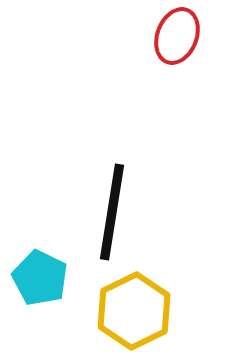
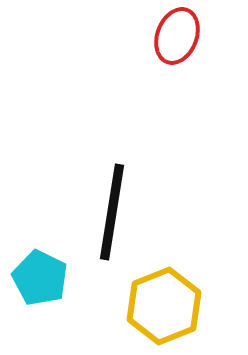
yellow hexagon: moved 30 px right, 5 px up; rotated 4 degrees clockwise
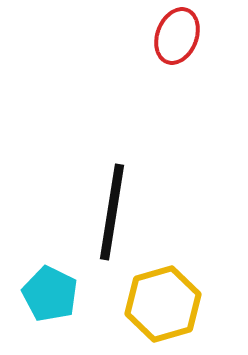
cyan pentagon: moved 10 px right, 16 px down
yellow hexagon: moved 1 px left, 2 px up; rotated 6 degrees clockwise
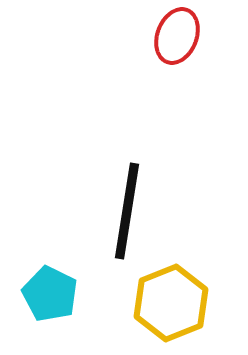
black line: moved 15 px right, 1 px up
yellow hexagon: moved 8 px right, 1 px up; rotated 6 degrees counterclockwise
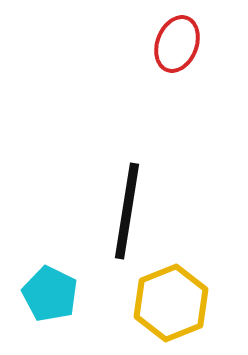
red ellipse: moved 8 px down
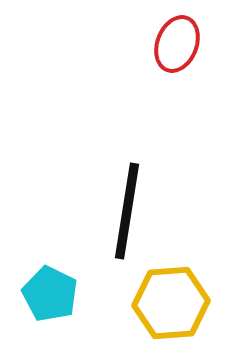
yellow hexagon: rotated 18 degrees clockwise
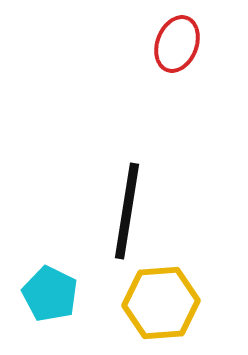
yellow hexagon: moved 10 px left
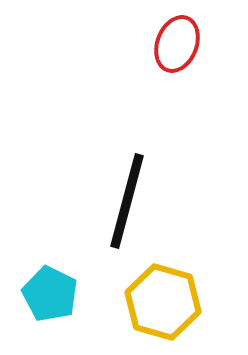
black line: moved 10 px up; rotated 6 degrees clockwise
yellow hexagon: moved 2 px right, 1 px up; rotated 20 degrees clockwise
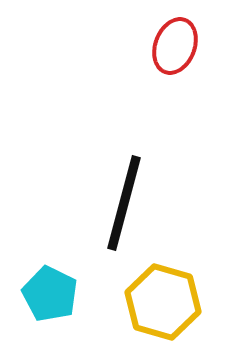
red ellipse: moved 2 px left, 2 px down
black line: moved 3 px left, 2 px down
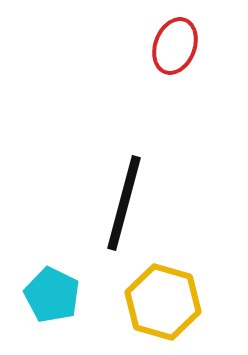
cyan pentagon: moved 2 px right, 1 px down
